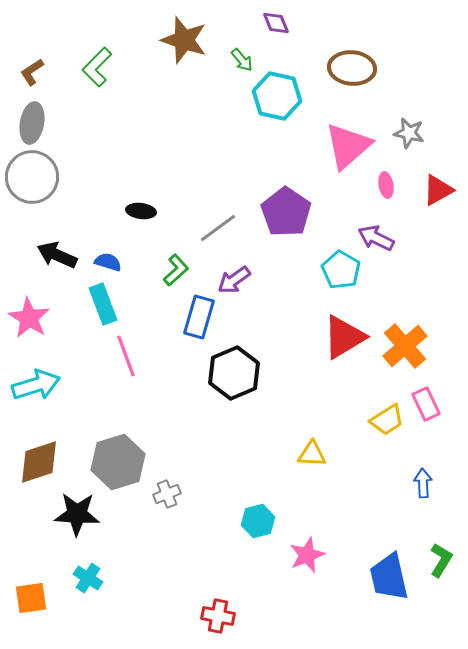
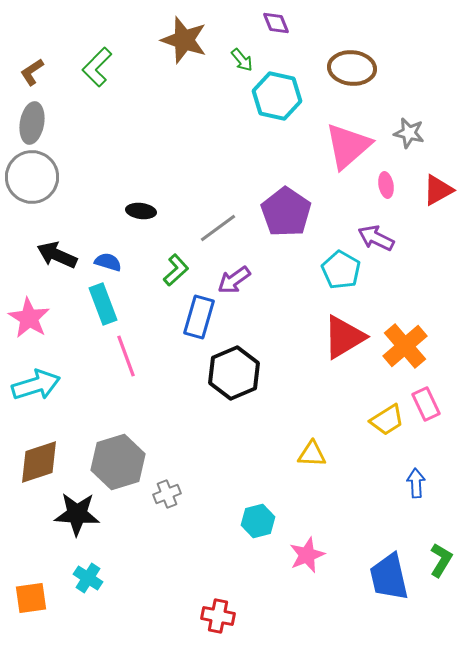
blue arrow at (423, 483): moved 7 px left
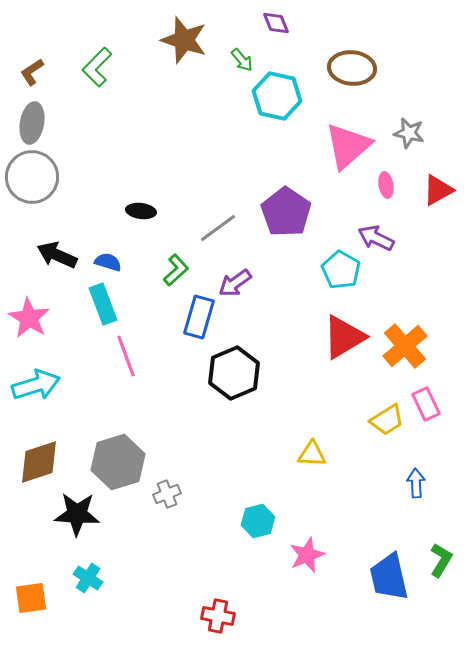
purple arrow at (234, 280): moved 1 px right, 3 px down
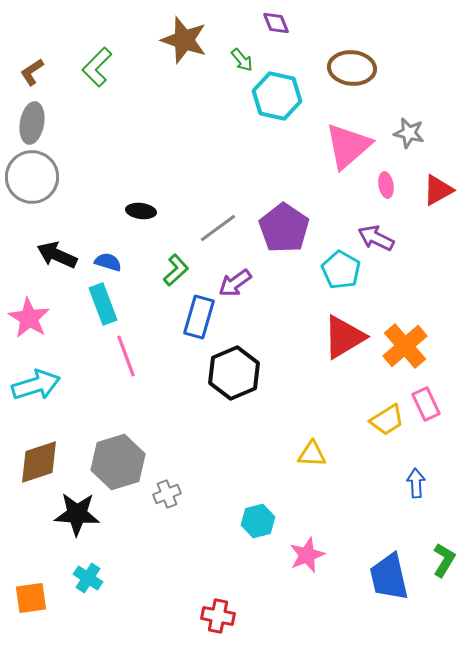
purple pentagon at (286, 212): moved 2 px left, 16 px down
green L-shape at (441, 560): moved 3 px right
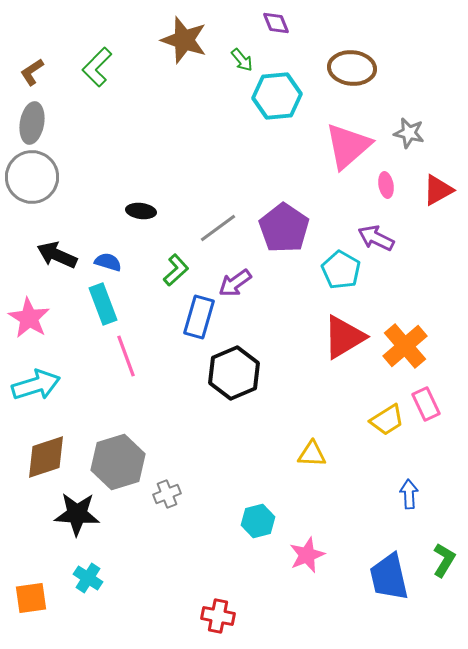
cyan hexagon at (277, 96): rotated 18 degrees counterclockwise
brown diamond at (39, 462): moved 7 px right, 5 px up
blue arrow at (416, 483): moved 7 px left, 11 px down
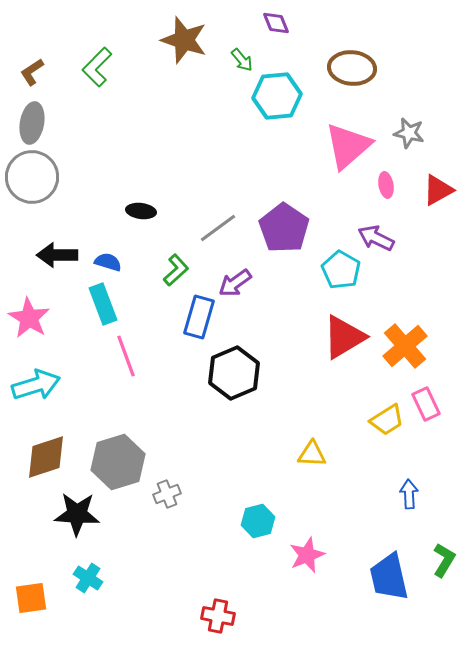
black arrow at (57, 255): rotated 24 degrees counterclockwise
